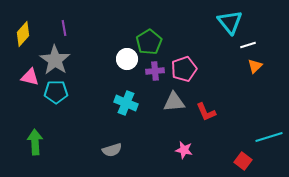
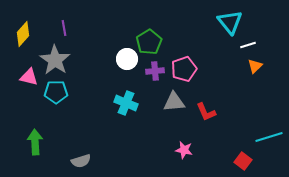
pink triangle: moved 1 px left
gray semicircle: moved 31 px left, 11 px down
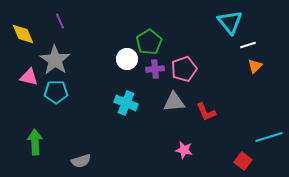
purple line: moved 4 px left, 7 px up; rotated 14 degrees counterclockwise
yellow diamond: rotated 65 degrees counterclockwise
purple cross: moved 2 px up
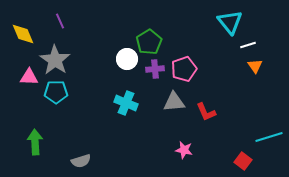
orange triangle: rotated 21 degrees counterclockwise
pink triangle: rotated 12 degrees counterclockwise
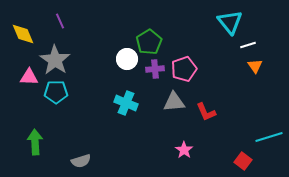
pink star: rotated 24 degrees clockwise
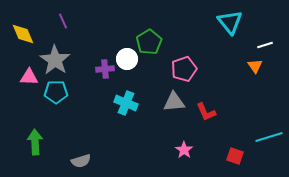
purple line: moved 3 px right
white line: moved 17 px right
purple cross: moved 50 px left
red square: moved 8 px left, 5 px up; rotated 18 degrees counterclockwise
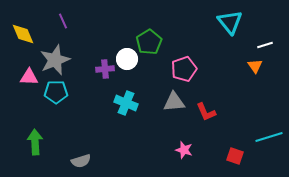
gray star: rotated 16 degrees clockwise
pink star: rotated 18 degrees counterclockwise
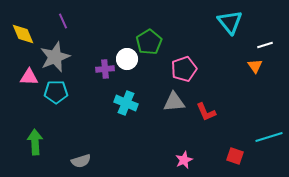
gray star: moved 3 px up
pink star: moved 10 px down; rotated 30 degrees clockwise
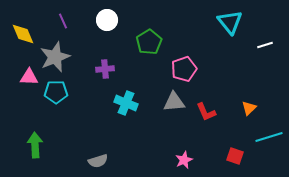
white circle: moved 20 px left, 39 px up
orange triangle: moved 6 px left, 42 px down; rotated 21 degrees clockwise
green arrow: moved 3 px down
gray semicircle: moved 17 px right
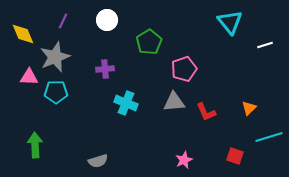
purple line: rotated 49 degrees clockwise
